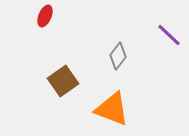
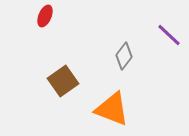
gray diamond: moved 6 px right
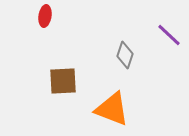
red ellipse: rotated 15 degrees counterclockwise
gray diamond: moved 1 px right, 1 px up; rotated 20 degrees counterclockwise
brown square: rotated 32 degrees clockwise
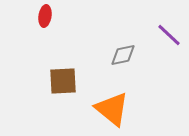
gray diamond: moved 2 px left; rotated 60 degrees clockwise
orange triangle: rotated 18 degrees clockwise
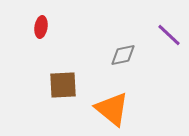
red ellipse: moved 4 px left, 11 px down
brown square: moved 4 px down
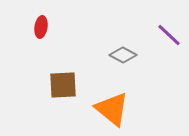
gray diamond: rotated 40 degrees clockwise
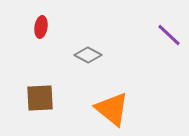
gray diamond: moved 35 px left
brown square: moved 23 px left, 13 px down
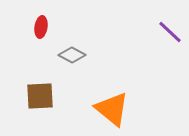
purple line: moved 1 px right, 3 px up
gray diamond: moved 16 px left
brown square: moved 2 px up
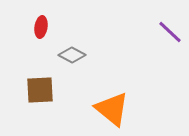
brown square: moved 6 px up
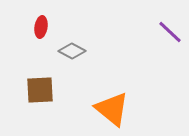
gray diamond: moved 4 px up
